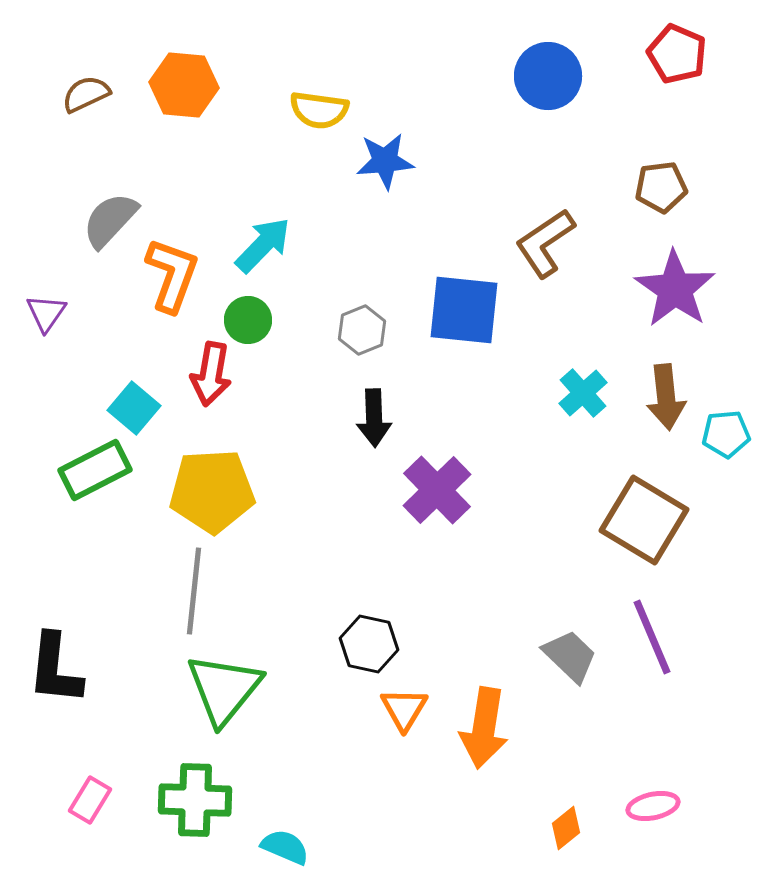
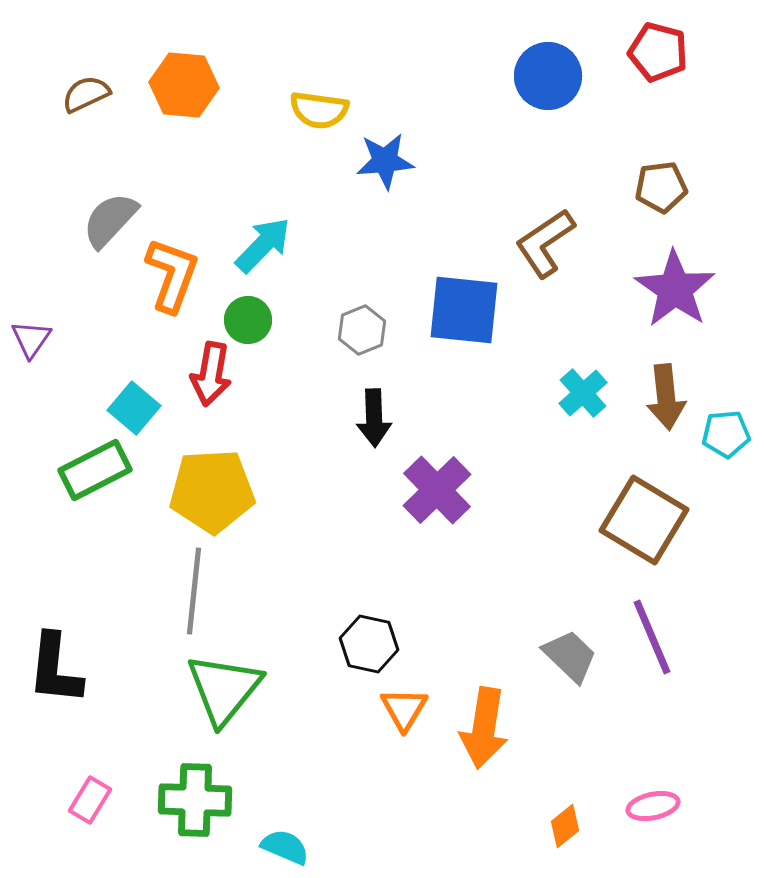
red pentagon: moved 19 px left, 2 px up; rotated 8 degrees counterclockwise
purple triangle: moved 15 px left, 26 px down
orange diamond: moved 1 px left, 2 px up
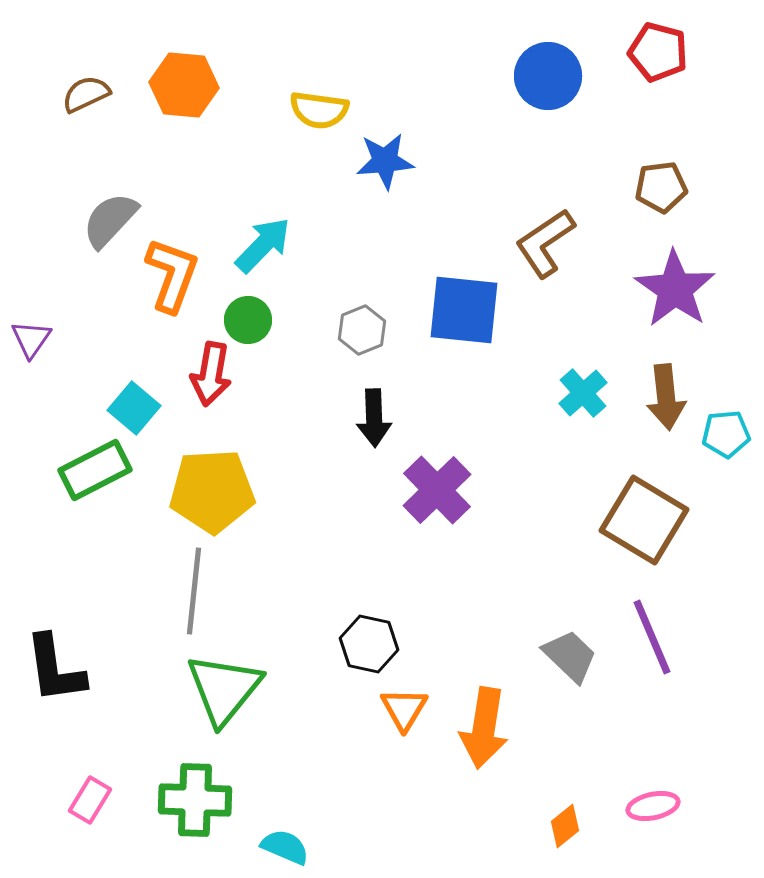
black L-shape: rotated 14 degrees counterclockwise
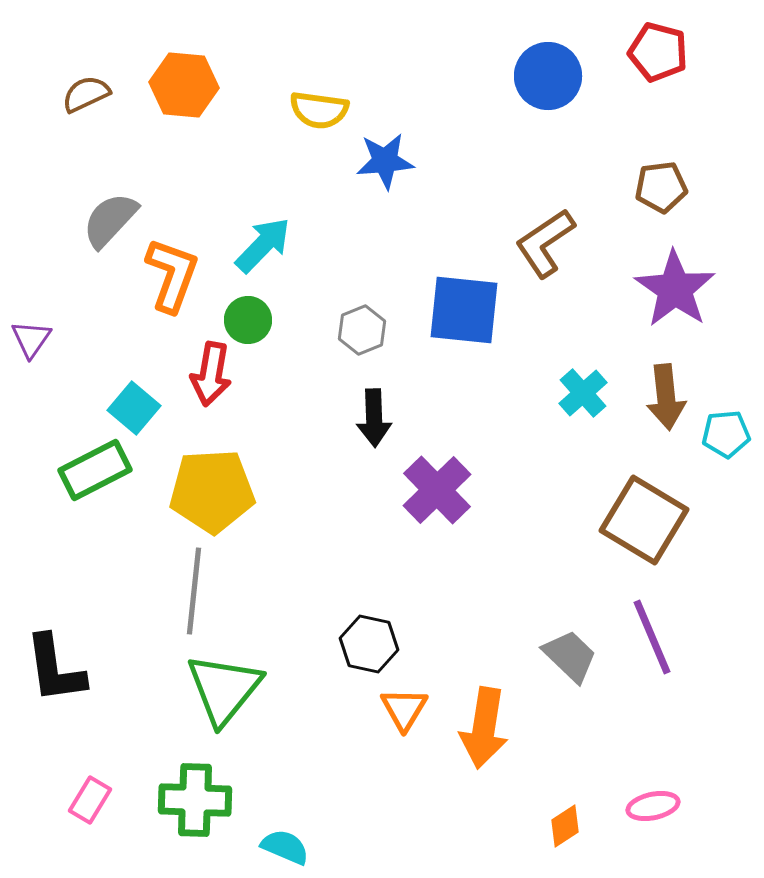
orange diamond: rotated 6 degrees clockwise
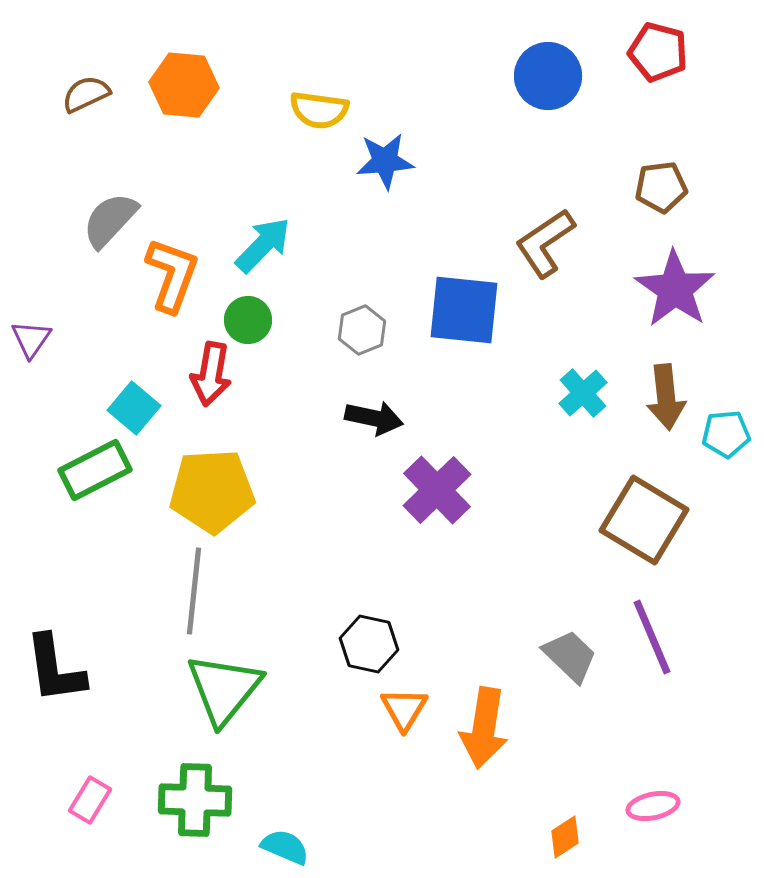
black arrow: rotated 76 degrees counterclockwise
orange diamond: moved 11 px down
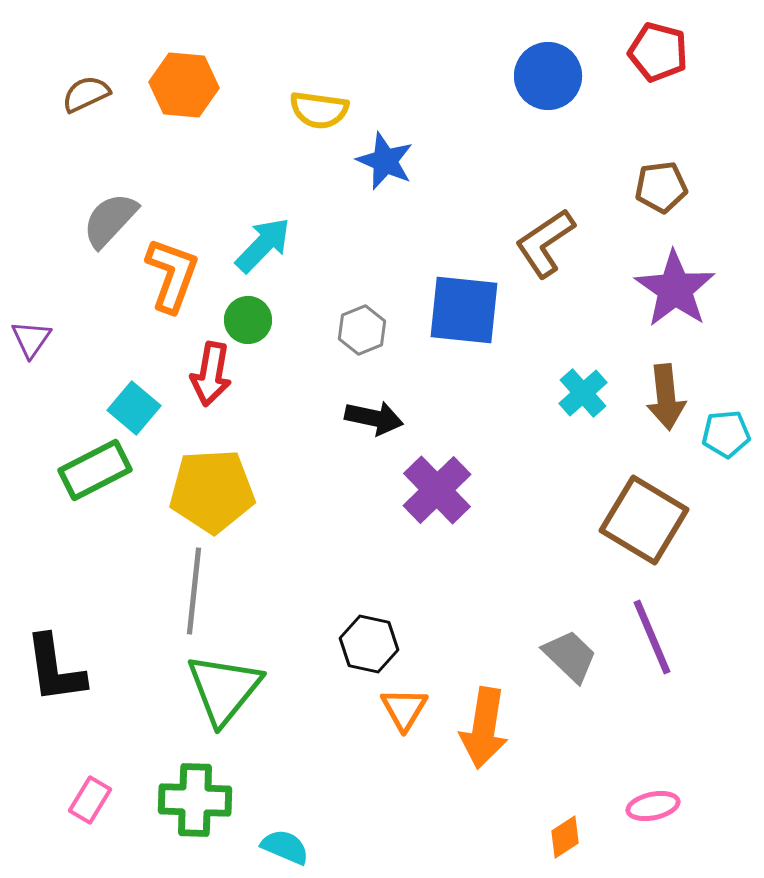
blue star: rotated 28 degrees clockwise
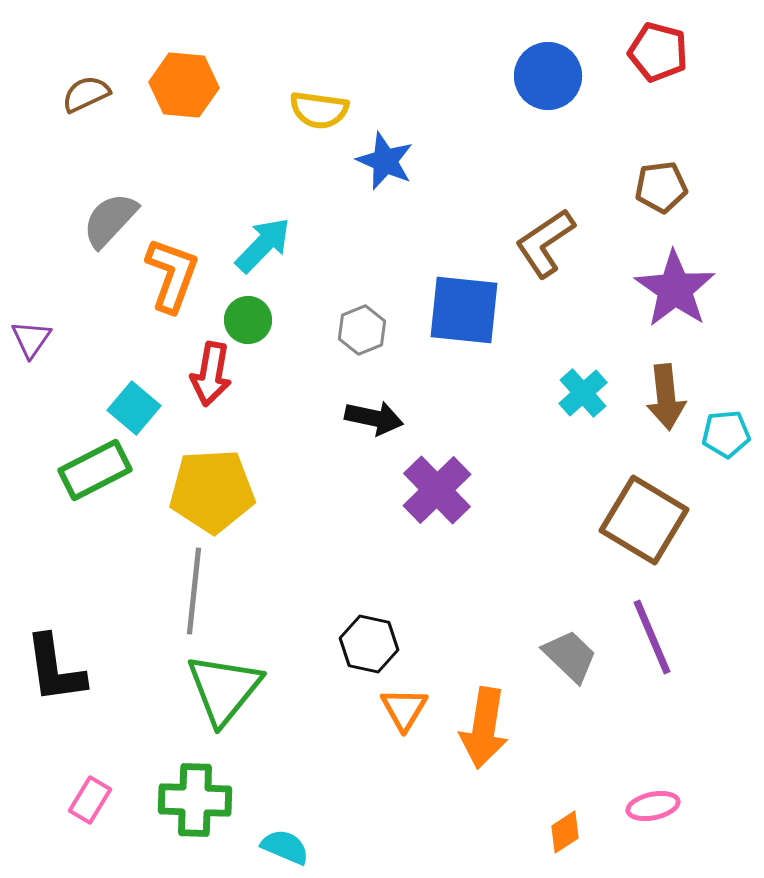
orange diamond: moved 5 px up
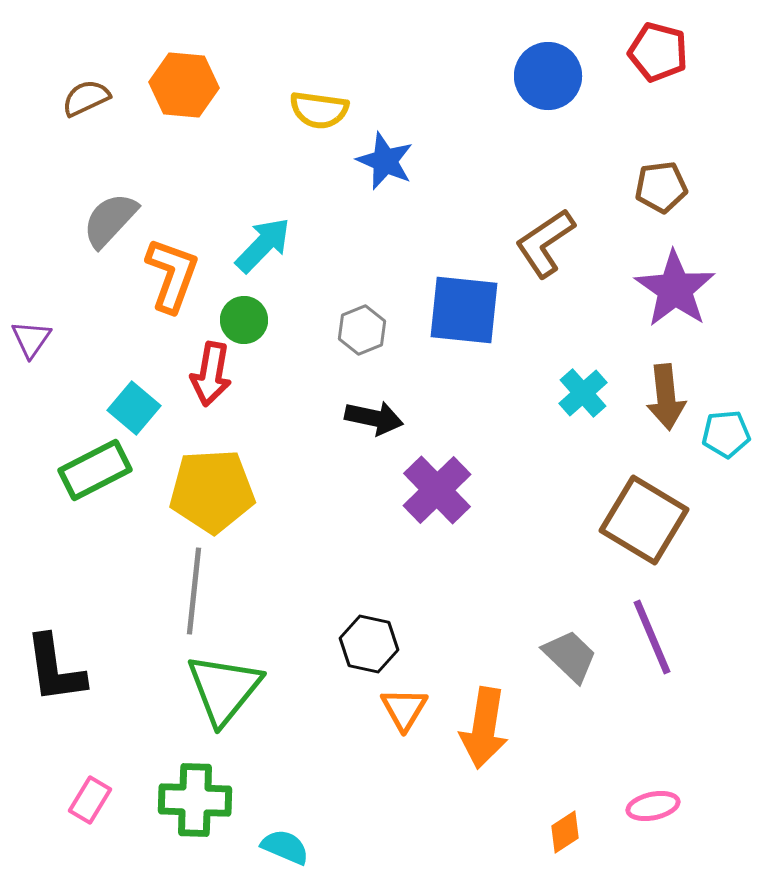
brown semicircle: moved 4 px down
green circle: moved 4 px left
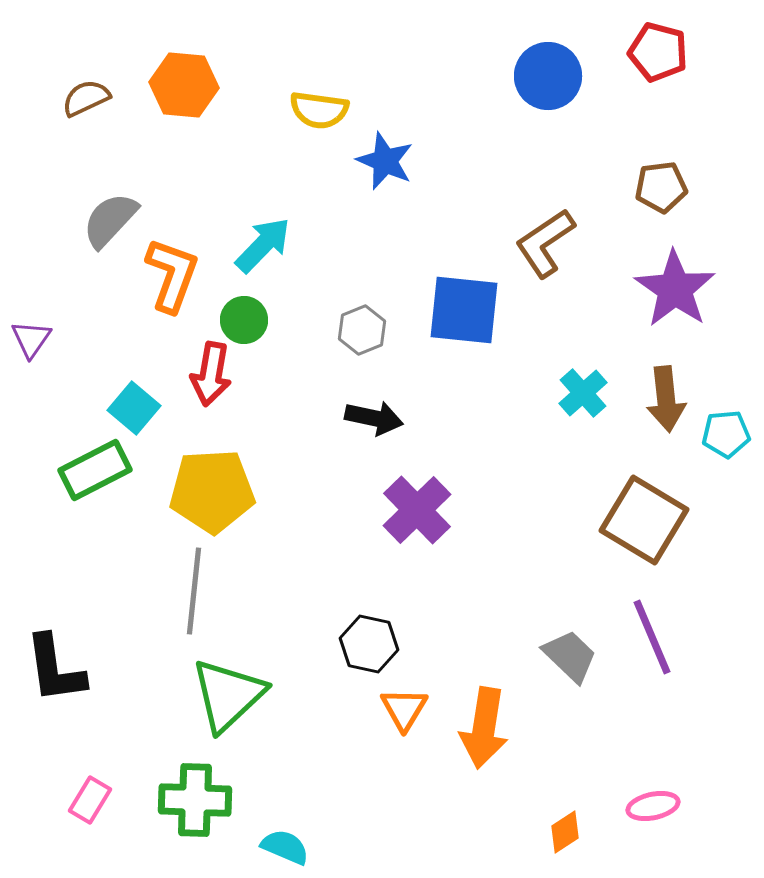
brown arrow: moved 2 px down
purple cross: moved 20 px left, 20 px down
green triangle: moved 4 px right, 6 px down; rotated 8 degrees clockwise
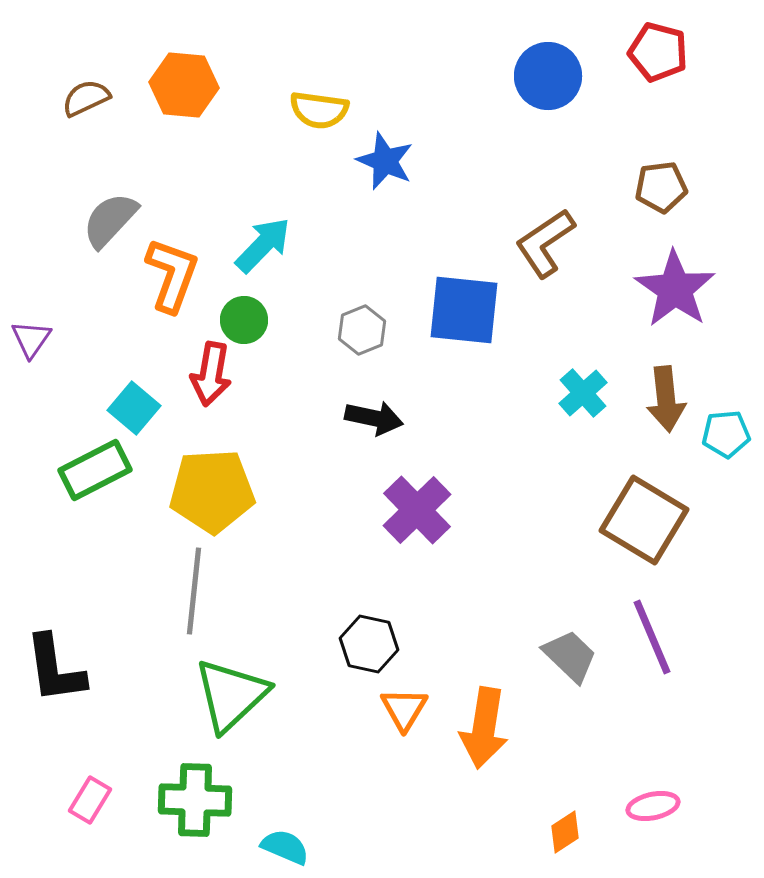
green triangle: moved 3 px right
